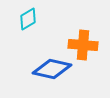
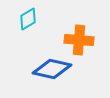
orange cross: moved 4 px left, 5 px up
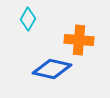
cyan diamond: rotated 30 degrees counterclockwise
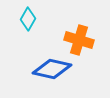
orange cross: rotated 12 degrees clockwise
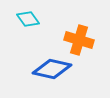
cyan diamond: rotated 65 degrees counterclockwise
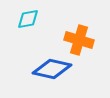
cyan diamond: rotated 65 degrees counterclockwise
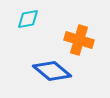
blue diamond: moved 2 px down; rotated 27 degrees clockwise
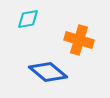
blue diamond: moved 4 px left, 1 px down
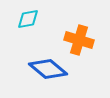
blue diamond: moved 3 px up
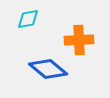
orange cross: rotated 20 degrees counterclockwise
